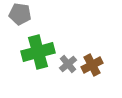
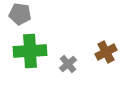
green cross: moved 8 px left, 1 px up; rotated 12 degrees clockwise
brown cross: moved 14 px right, 13 px up
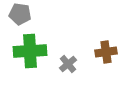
brown cross: rotated 20 degrees clockwise
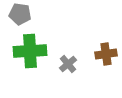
brown cross: moved 2 px down
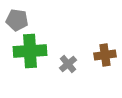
gray pentagon: moved 3 px left, 6 px down
brown cross: moved 1 px left, 1 px down
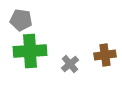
gray pentagon: moved 4 px right
gray cross: moved 2 px right
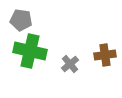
green cross: rotated 16 degrees clockwise
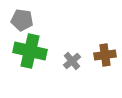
gray pentagon: moved 1 px right
gray cross: moved 2 px right, 3 px up
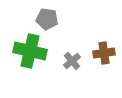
gray pentagon: moved 25 px right, 1 px up
brown cross: moved 1 px left, 2 px up
